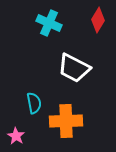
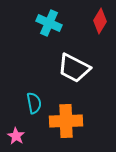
red diamond: moved 2 px right, 1 px down
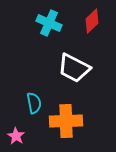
red diamond: moved 8 px left; rotated 15 degrees clockwise
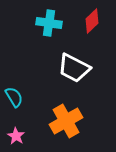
cyan cross: rotated 15 degrees counterclockwise
cyan semicircle: moved 20 px left, 6 px up; rotated 20 degrees counterclockwise
orange cross: rotated 28 degrees counterclockwise
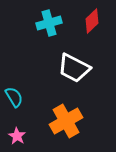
cyan cross: rotated 25 degrees counterclockwise
pink star: moved 1 px right
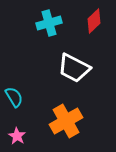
red diamond: moved 2 px right
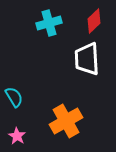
white trapezoid: moved 13 px right, 9 px up; rotated 60 degrees clockwise
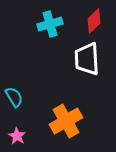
cyan cross: moved 1 px right, 1 px down
